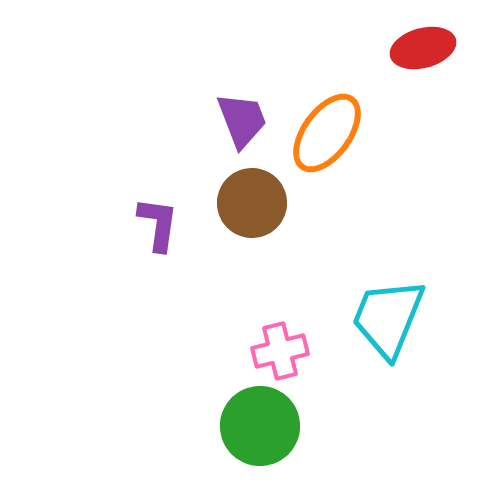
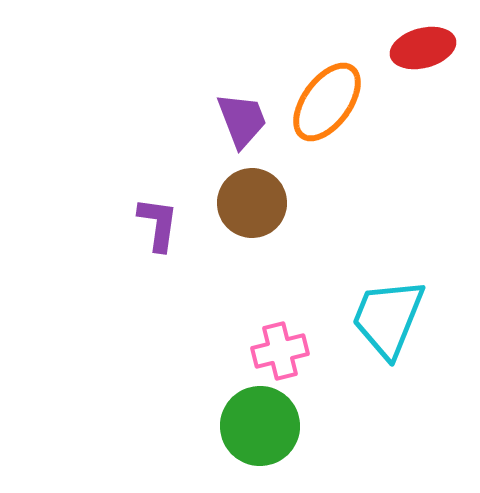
orange ellipse: moved 31 px up
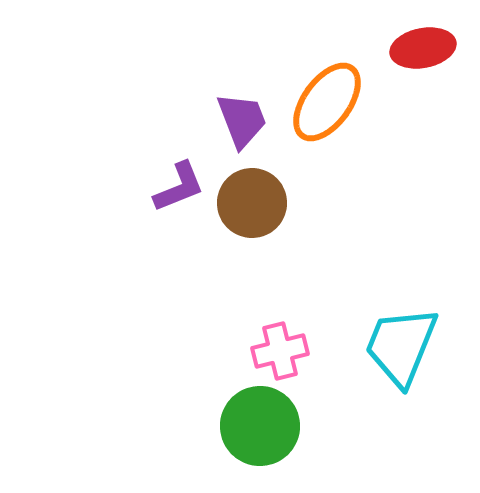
red ellipse: rotated 4 degrees clockwise
purple L-shape: moved 21 px right, 37 px up; rotated 60 degrees clockwise
cyan trapezoid: moved 13 px right, 28 px down
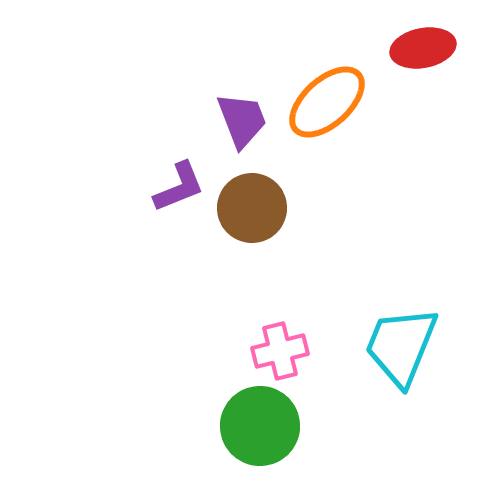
orange ellipse: rotated 12 degrees clockwise
brown circle: moved 5 px down
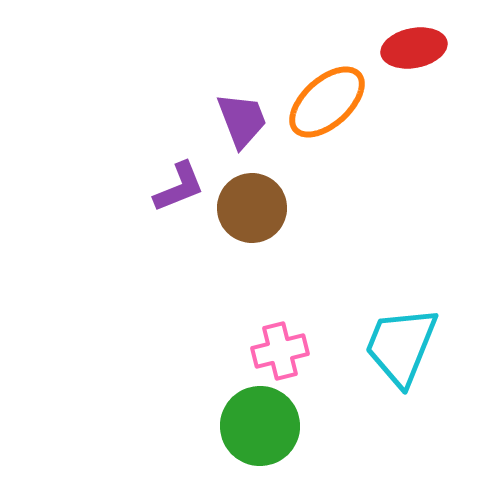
red ellipse: moved 9 px left
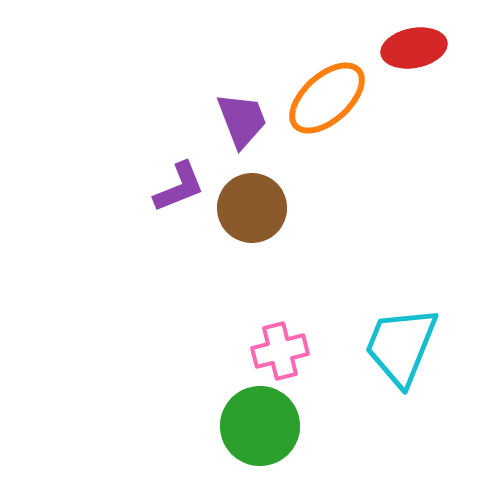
orange ellipse: moved 4 px up
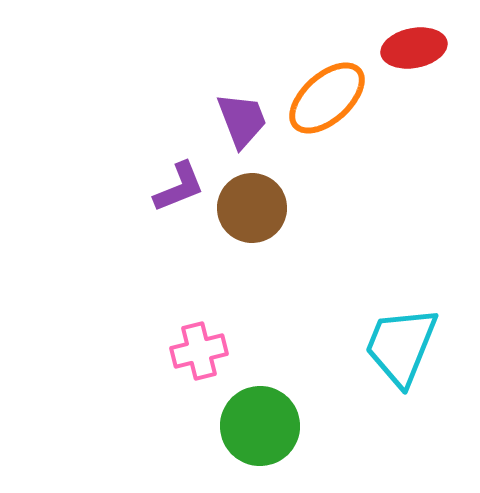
pink cross: moved 81 px left
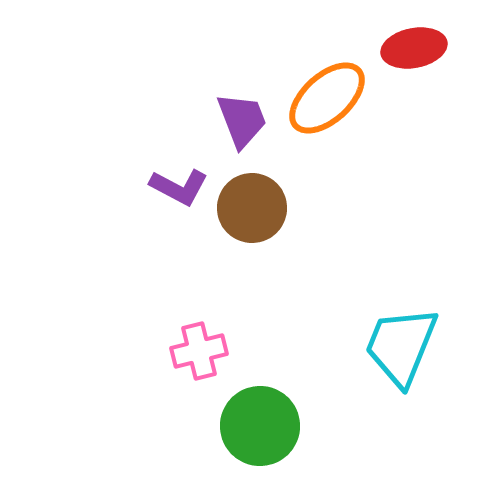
purple L-shape: rotated 50 degrees clockwise
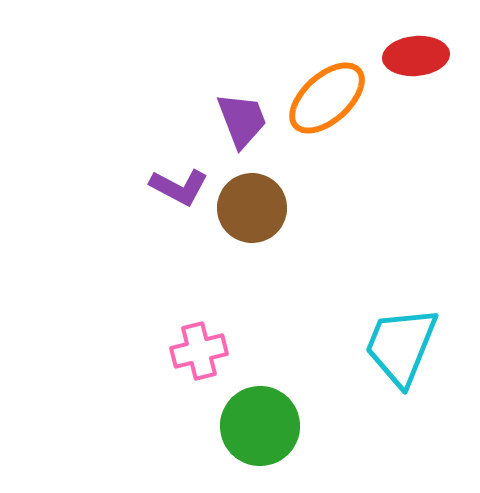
red ellipse: moved 2 px right, 8 px down; rotated 6 degrees clockwise
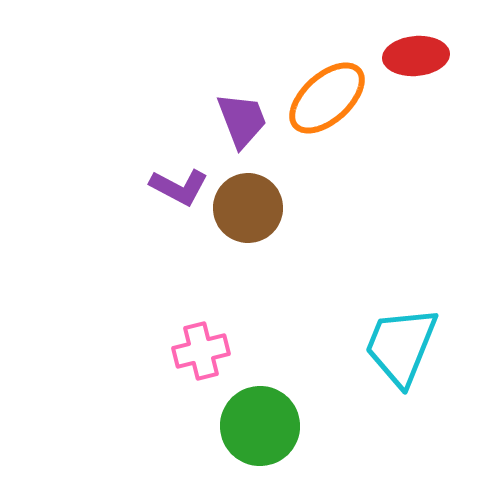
brown circle: moved 4 px left
pink cross: moved 2 px right
